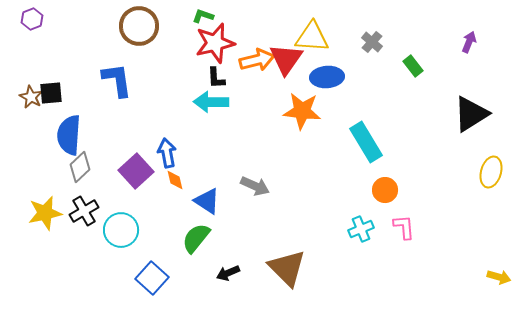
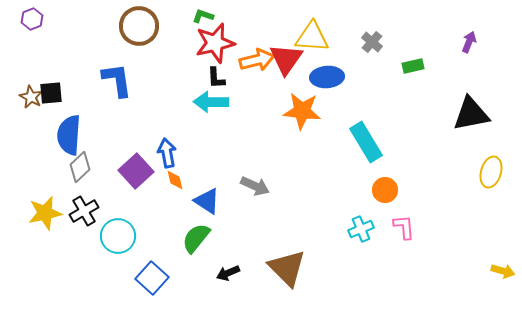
green rectangle: rotated 65 degrees counterclockwise
black triangle: rotated 21 degrees clockwise
cyan circle: moved 3 px left, 6 px down
yellow arrow: moved 4 px right, 6 px up
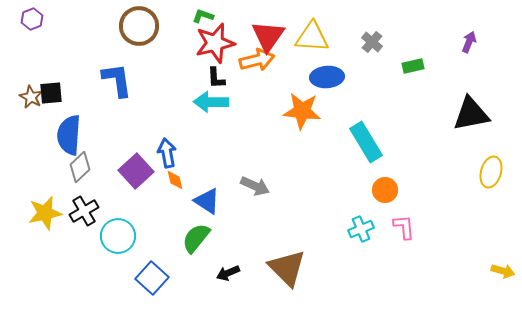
red triangle: moved 18 px left, 23 px up
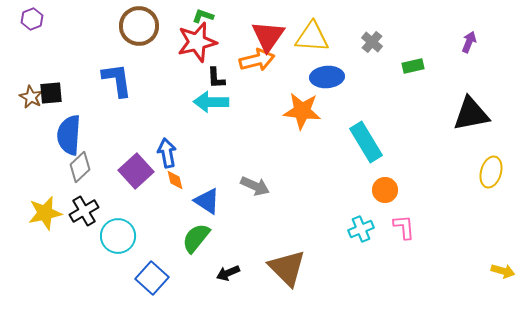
red star: moved 18 px left, 1 px up
